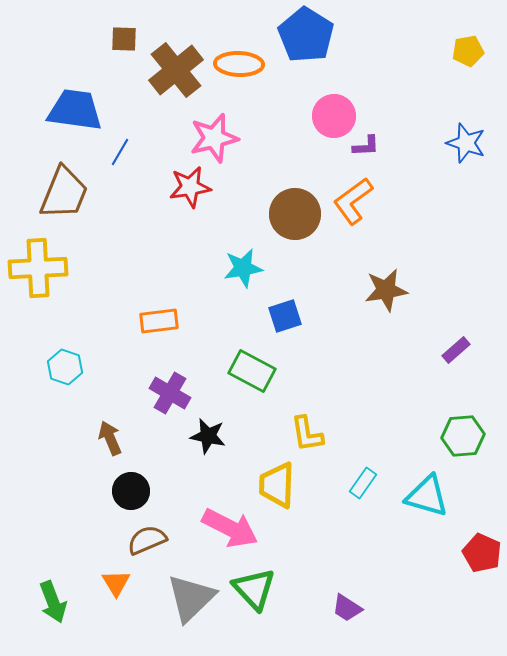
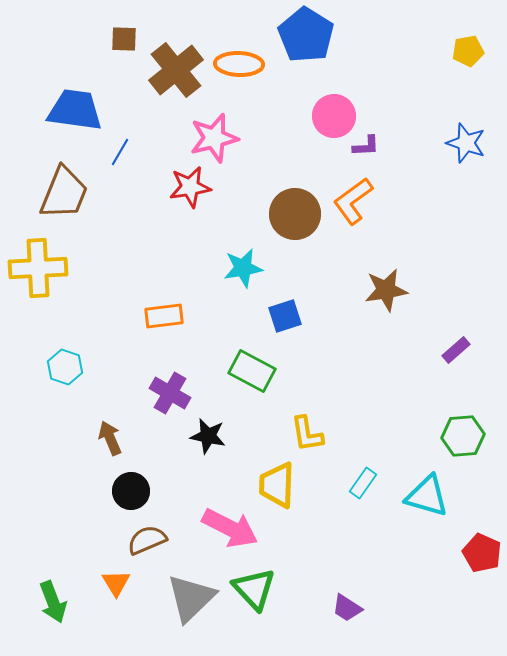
orange rectangle: moved 5 px right, 5 px up
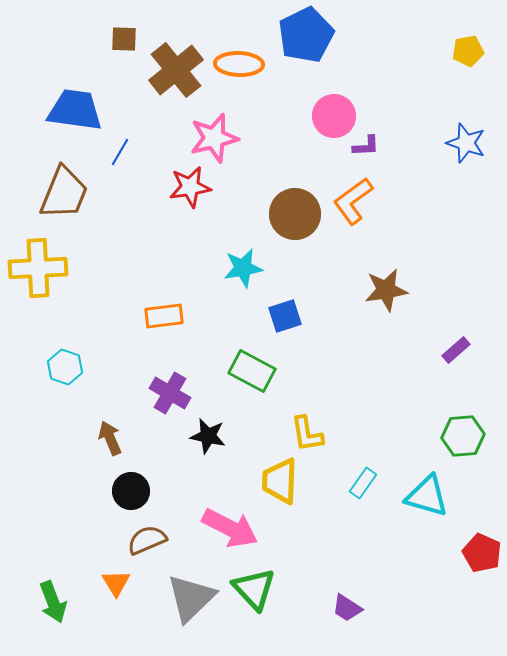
blue pentagon: rotated 14 degrees clockwise
yellow trapezoid: moved 3 px right, 4 px up
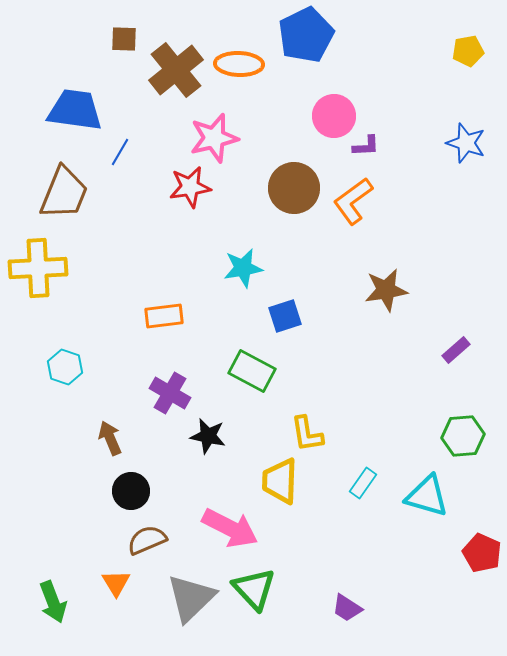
brown circle: moved 1 px left, 26 px up
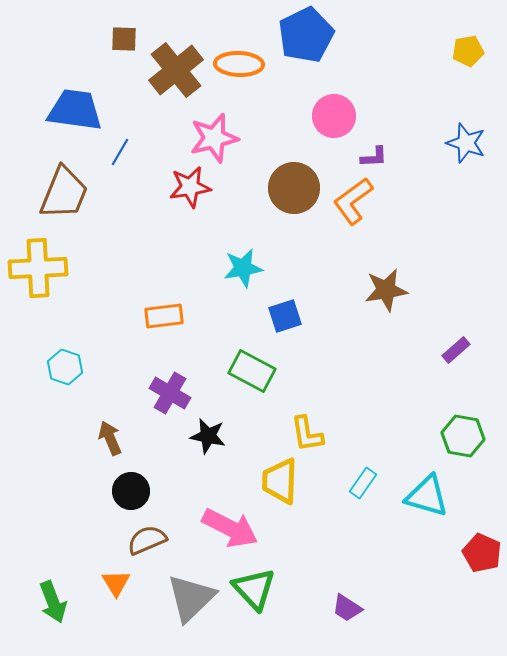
purple L-shape: moved 8 px right, 11 px down
green hexagon: rotated 15 degrees clockwise
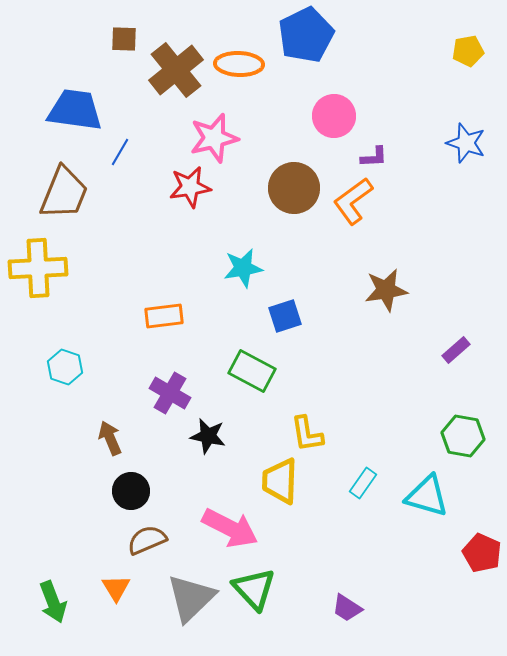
orange triangle: moved 5 px down
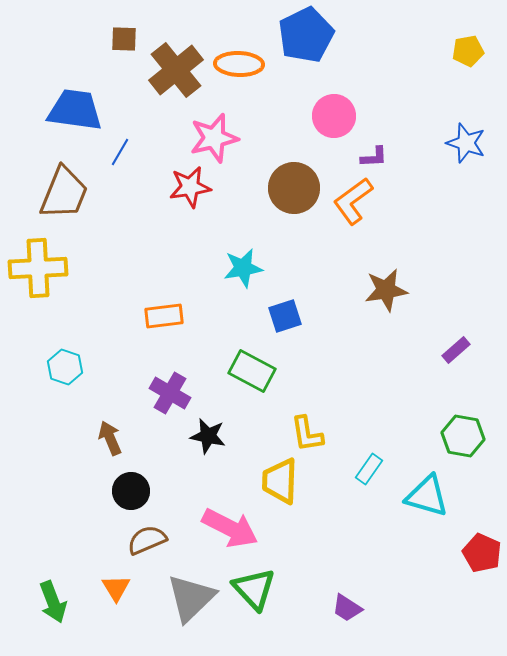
cyan rectangle: moved 6 px right, 14 px up
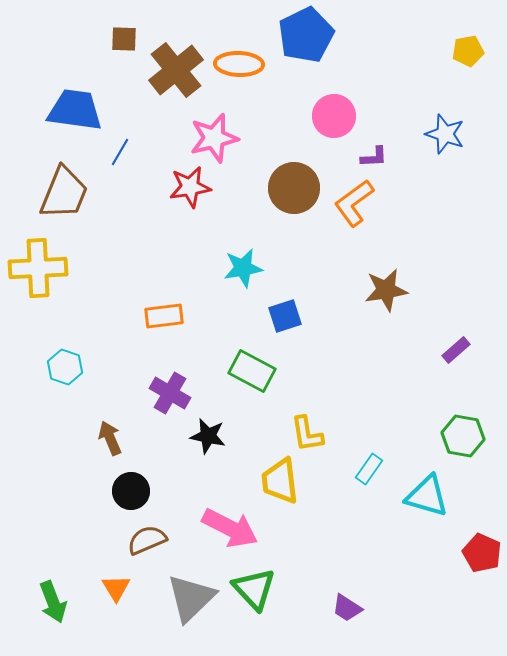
blue star: moved 21 px left, 9 px up
orange L-shape: moved 1 px right, 2 px down
yellow trapezoid: rotated 9 degrees counterclockwise
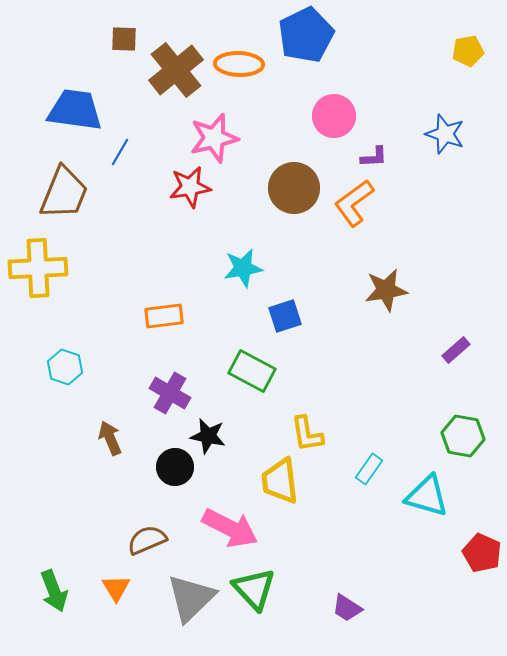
black circle: moved 44 px right, 24 px up
green arrow: moved 1 px right, 11 px up
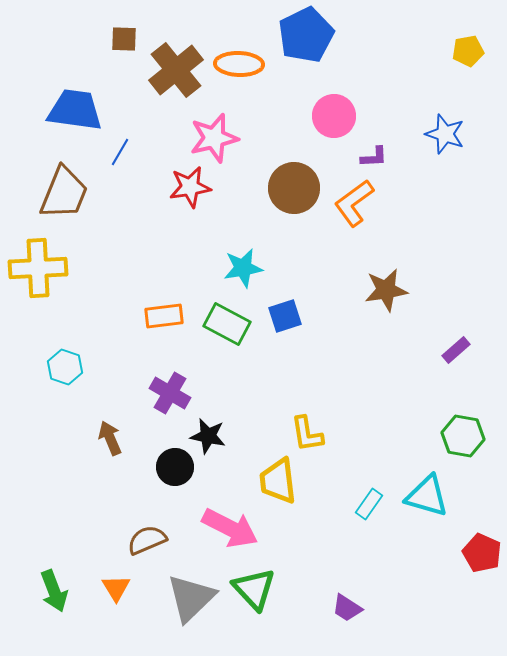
green rectangle: moved 25 px left, 47 px up
cyan rectangle: moved 35 px down
yellow trapezoid: moved 2 px left
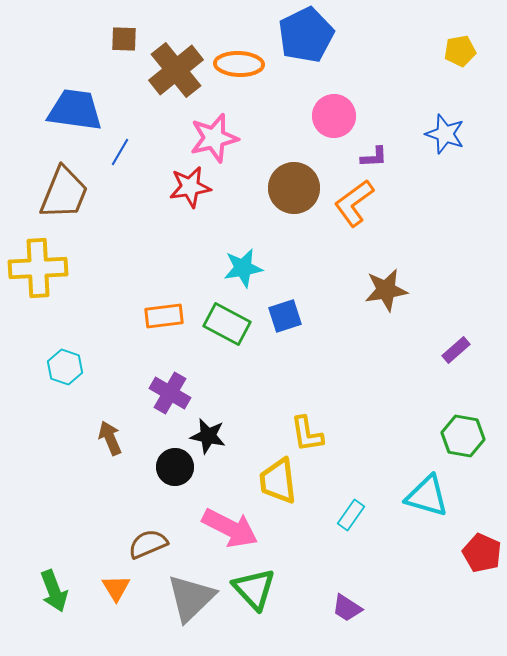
yellow pentagon: moved 8 px left
cyan rectangle: moved 18 px left, 11 px down
brown semicircle: moved 1 px right, 4 px down
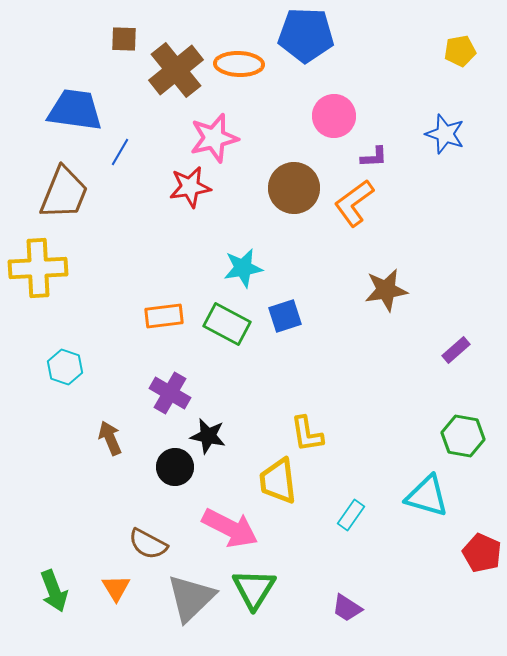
blue pentagon: rotated 28 degrees clockwise
brown semicircle: rotated 129 degrees counterclockwise
green triangle: rotated 15 degrees clockwise
